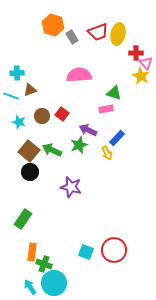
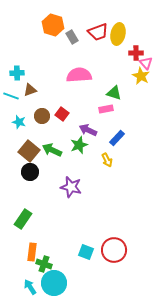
yellow arrow: moved 7 px down
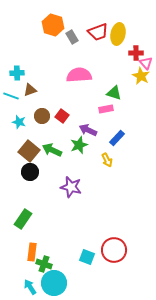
red square: moved 2 px down
cyan square: moved 1 px right, 5 px down
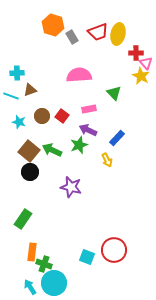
green triangle: rotated 28 degrees clockwise
pink rectangle: moved 17 px left
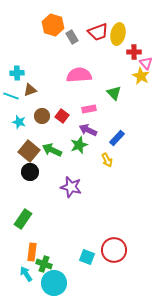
red cross: moved 2 px left, 1 px up
cyan arrow: moved 4 px left, 13 px up
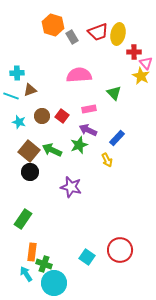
red circle: moved 6 px right
cyan square: rotated 14 degrees clockwise
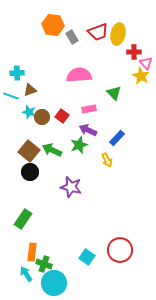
orange hexagon: rotated 10 degrees counterclockwise
brown circle: moved 1 px down
cyan star: moved 10 px right, 10 px up
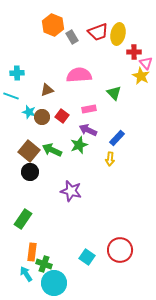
orange hexagon: rotated 15 degrees clockwise
brown triangle: moved 17 px right
yellow arrow: moved 3 px right, 1 px up; rotated 32 degrees clockwise
purple star: moved 4 px down
